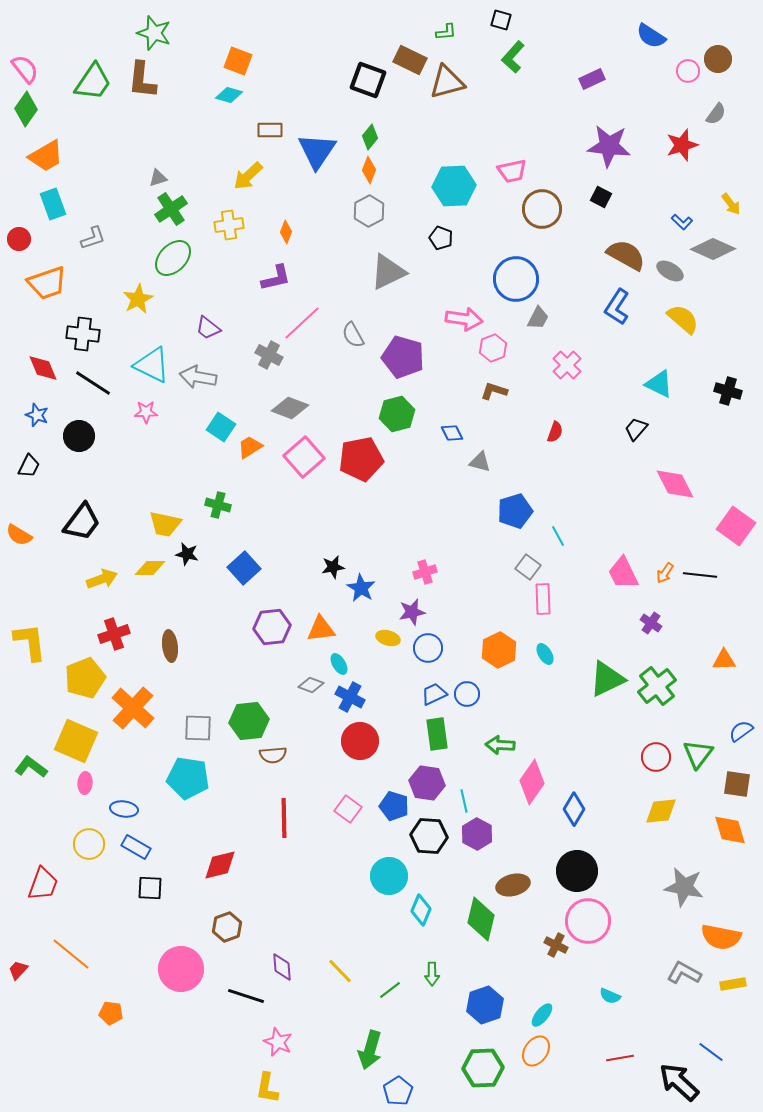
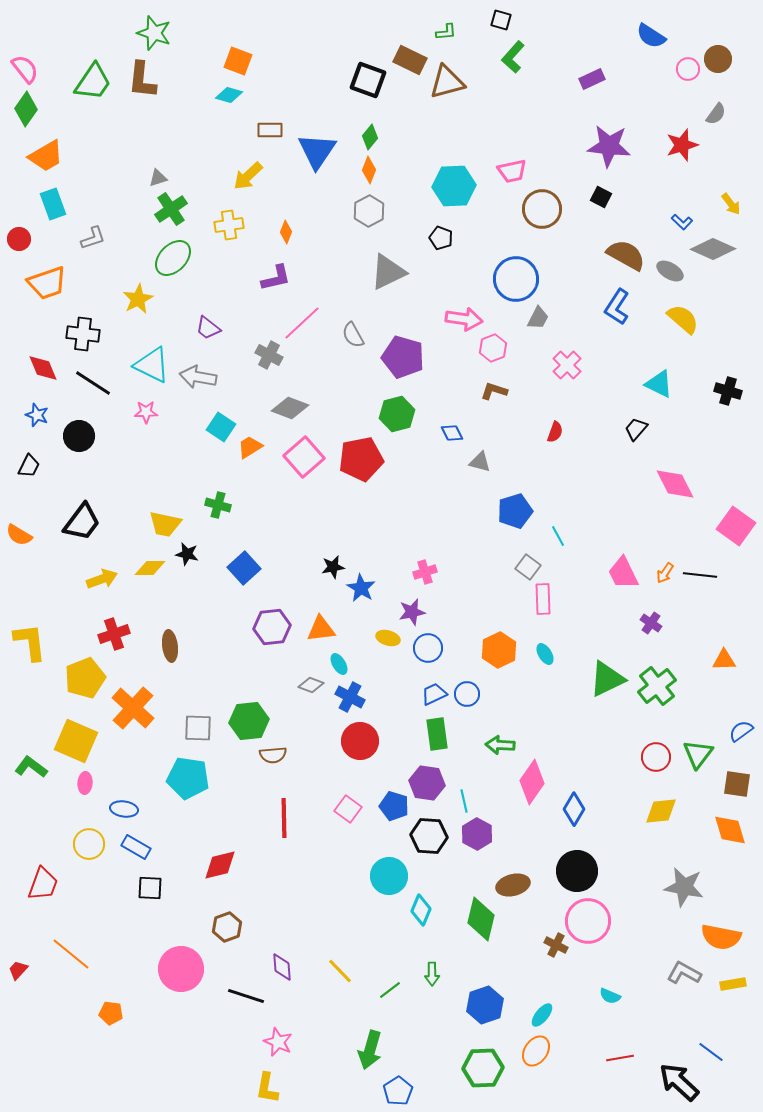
pink circle at (688, 71): moved 2 px up
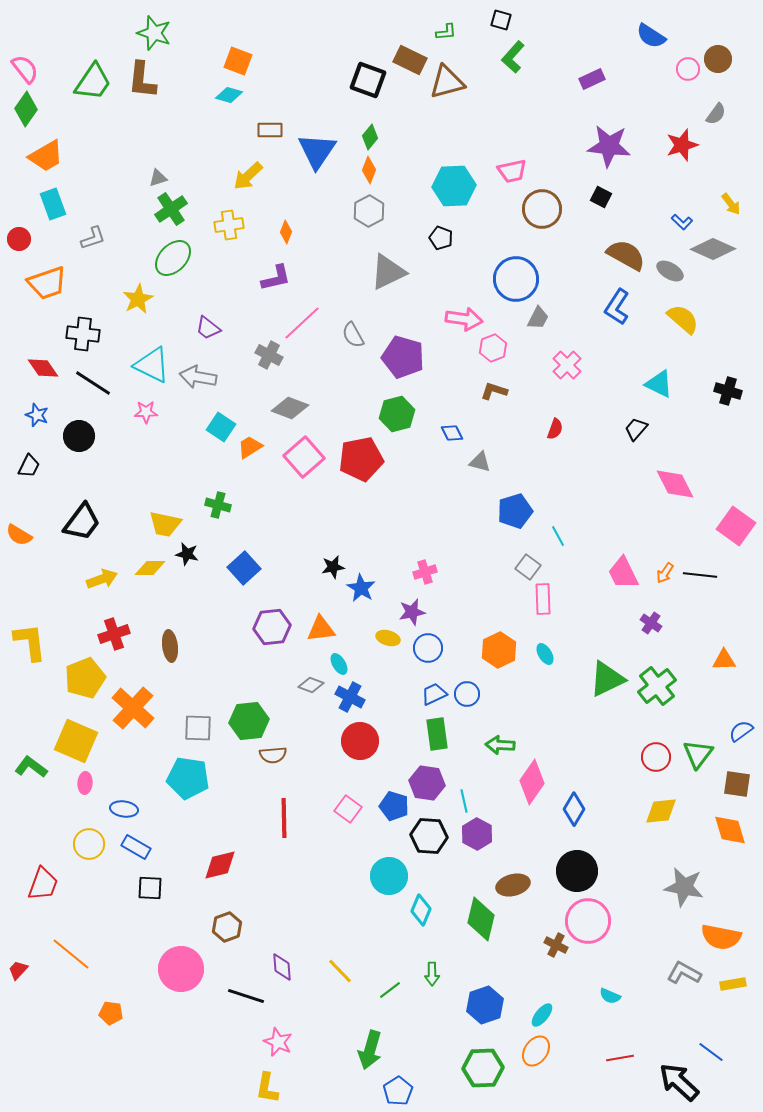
red diamond at (43, 368): rotated 12 degrees counterclockwise
red semicircle at (555, 432): moved 3 px up
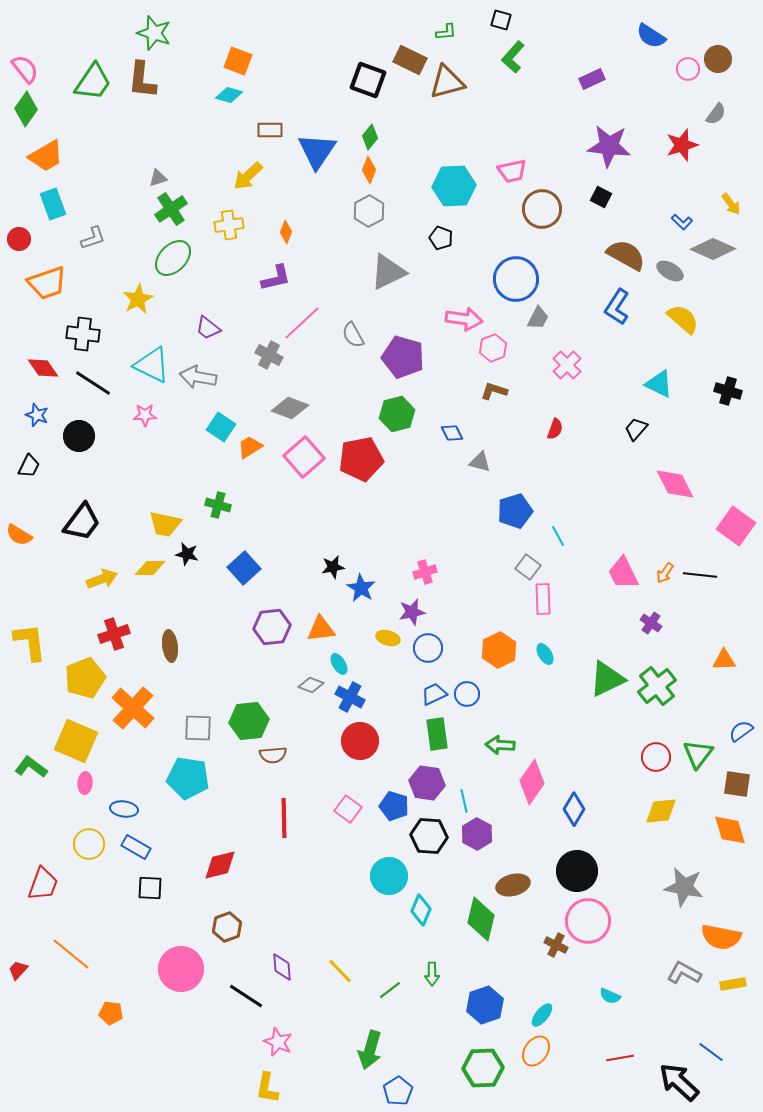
pink star at (146, 412): moved 1 px left, 3 px down
black line at (246, 996): rotated 15 degrees clockwise
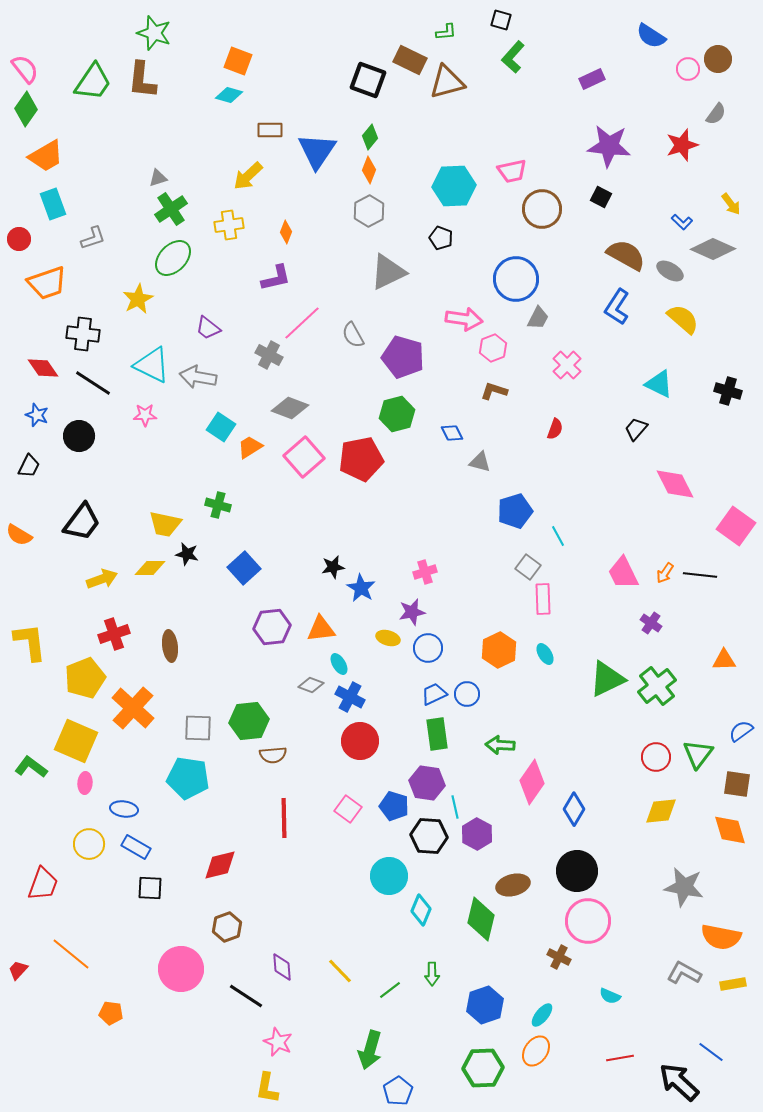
cyan line at (464, 801): moved 9 px left, 6 px down
brown cross at (556, 945): moved 3 px right, 12 px down
